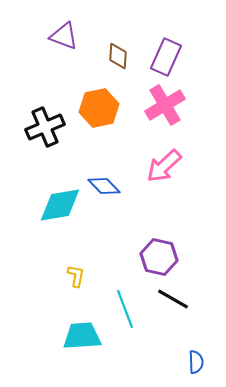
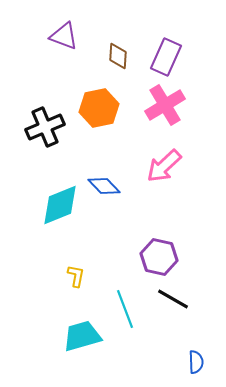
cyan diamond: rotated 12 degrees counterclockwise
cyan trapezoid: rotated 12 degrees counterclockwise
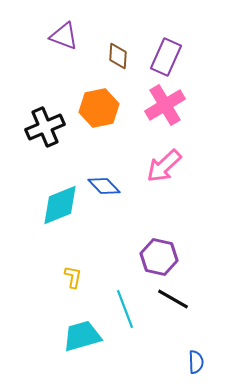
yellow L-shape: moved 3 px left, 1 px down
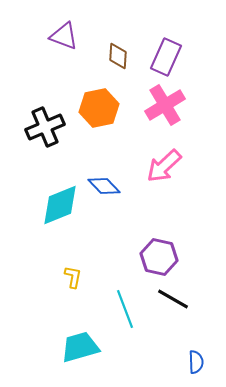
cyan trapezoid: moved 2 px left, 11 px down
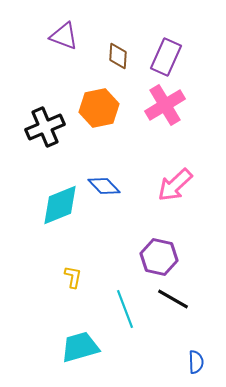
pink arrow: moved 11 px right, 19 px down
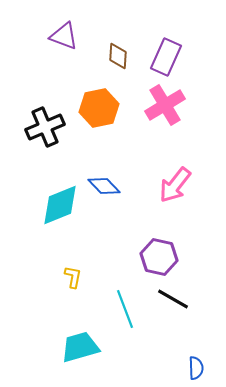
pink arrow: rotated 9 degrees counterclockwise
blue semicircle: moved 6 px down
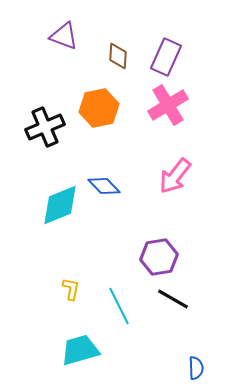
pink cross: moved 3 px right
pink arrow: moved 9 px up
purple hexagon: rotated 21 degrees counterclockwise
yellow L-shape: moved 2 px left, 12 px down
cyan line: moved 6 px left, 3 px up; rotated 6 degrees counterclockwise
cyan trapezoid: moved 3 px down
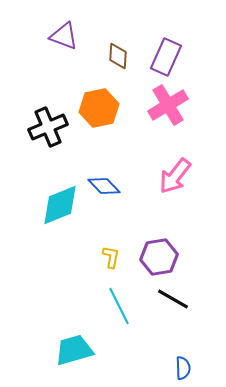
black cross: moved 3 px right
yellow L-shape: moved 40 px right, 32 px up
cyan trapezoid: moved 6 px left
blue semicircle: moved 13 px left
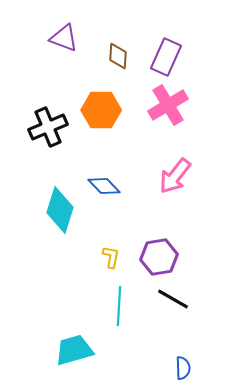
purple triangle: moved 2 px down
orange hexagon: moved 2 px right, 2 px down; rotated 12 degrees clockwise
cyan diamond: moved 5 px down; rotated 51 degrees counterclockwise
cyan line: rotated 30 degrees clockwise
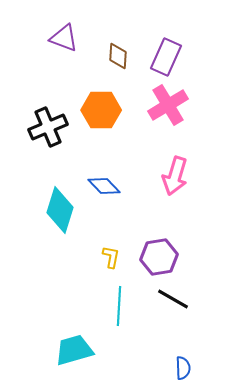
pink arrow: rotated 21 degrees counterclockwise
